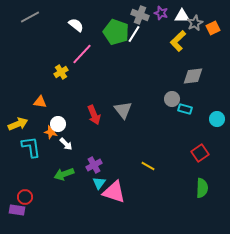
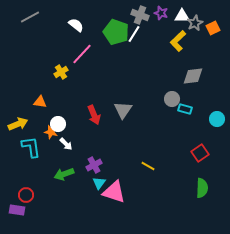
gray triangle: rotated 12 degrees clockwise
red circle: moved 1 px right, 2 px up
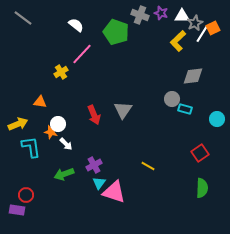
gray line: moved 7 px left, 1 px down; rotated 66 degrees clockwise
white line: moved 68 px right
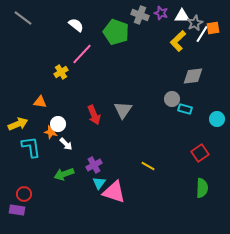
orange square: rotated 16 degrees clockwise
red circle: moved 2 px left, 1 px up
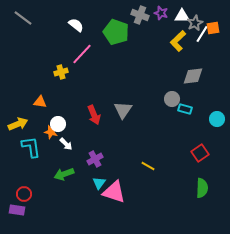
yellow cross: rotated 16 degrees clockwise
purple cross: moved 1 px right, 6 px up
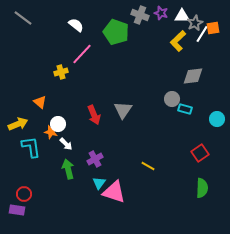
orange triangle: rotated 32 degrees clockwise
green arrow: moved 4 px right, 5 px up; rotated 96 degrees clockwise
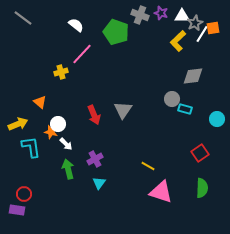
pink triangle: moved 47 px right
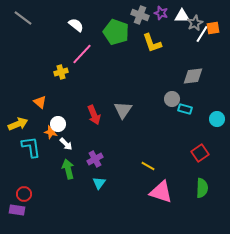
yellow L-shape: moved 26 px left, 2 px down; rotated 65 degrees counterclockwise
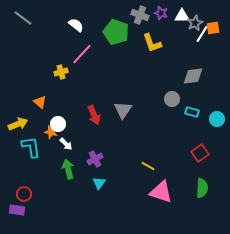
cyan rectangle: moved 7 px right, 3 px down
